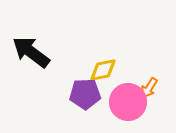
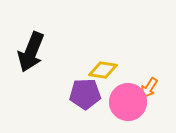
black arrow: rotated 105 degrees counterclockwise
yellow diamond: rotated 20 degrees clockwise
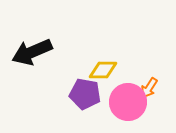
black arrow: moved 1 px right; rotated 45 degrees clockwise
yellow diamond: rotated 8 degrees counterclockwise
purple pentagon: rotated 12 degrees clockwise
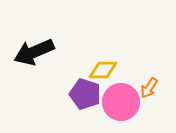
black arrow: moved 2 px right
purple pentagon: rotated 8 degrees clockwise
pink circle: moved 7 px left
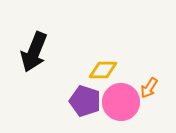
black arrow: rotated 45 degrees counterclockwise
purple pentagon: moved 7 px down
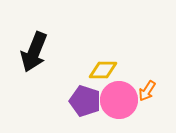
orange arrow: moved 2 px left, 3 px down
pink circle: moved 2 px left, 2 px up
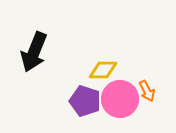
orange arrow: rotated 60 degrees counterclockwise
pink circle: moved 1 px right, 1 px up
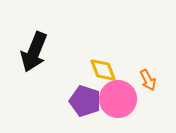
yellow diamond: rotated 68 degrees clockwise
orange arrow: moved 1 px right, 11 px up
pink circle: moved 2 px left
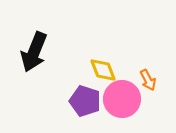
pink circle: moved 4 px right
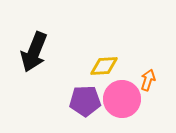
yellow diamond: moved 1 px right, 4 px up; rotated 72 degrees counterclockwise
orange arrow: rotated 135 degrees counterclockwise
purple pentagon: rotated 20 degrees counterclockwise
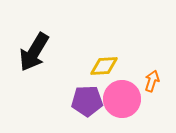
black arrow: rotated 9 degrees clockwise
orange arrow: moved 4 px right, 1 px down
purple pentagon: moved 2 px right
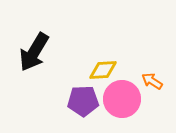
yellow diamond: moved 1 px left, 4 px down
orange arrow: rotated 75 degrees counterclockwise
purple pentagon: moved 4 px left
